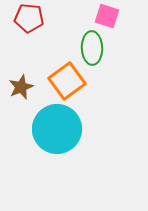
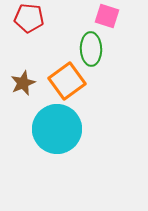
green ellipse: moved 1 px left, 1 px down
brown star: moved 2 px right, 4 px up
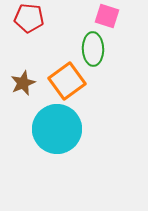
green ellipse: moved 2 px right
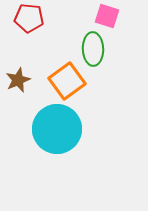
brown star: moved 5 px left, 3 px up
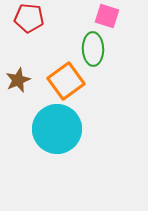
orange square: moved 1 px left
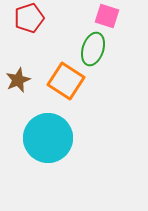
red pentagon: rotated 24 degrees counterclockwise
green ellipse: rotated 20 degrees clockwise
orange square: rotated 21 degrees counterclockwise
cyan circle: moved 9 px left, 9 px down
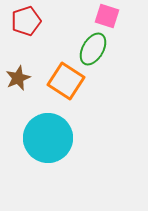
red pentagon: moved 3 px left, 3 px down
green ellipse: rotated 12 degrees clockwise
brown star: moved 2 px up
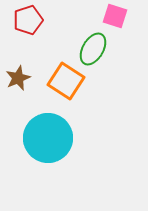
pink square: moved 8 px right
red pentagon: moved 2 px right, 1 px up
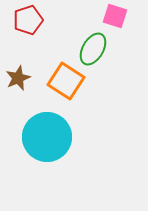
cyan circle: moved 1 px left, 1 px up
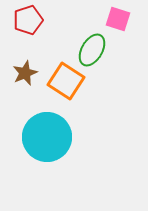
pink square: moved 3 px right, 3 px down
green ellipse: moved 1 px left, 1 px down
brown star: moved 7 px right, 5 px up
